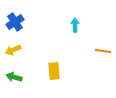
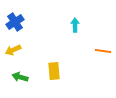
green arrow: moved 6 px right
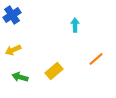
blue cross: moved 3 px left, 7 px up
orange line: moved 7 px left, 8 px down; rotated 49 degrees counterclockwise
yellow rectangle: rotated 54 degrees clockwise
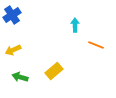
orange line: moved 14 px up; rotated 63 degrees clockwise
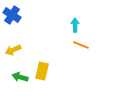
blue cross: rotated 24 degrees counterclockwise
orange line: moved 15 px left
yellow rectangle: moved 12 px left; rotated 36 degrees counterclockwise
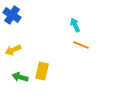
cyan arrow: rotated 24 degrees counterclockwise
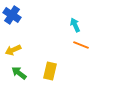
yellow rectangle: moved 8 px right
green arrow: moved 1 px left, 4 px up; rotated 21 degrees clockwise
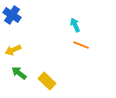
yellow rectangle: moved 3 px left, 10 px down; rotated 60 degrees counterclockwise
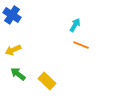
cyan arrow: rotated 56 degrees clockwise
green arrow: moved 1 px left, 1 px down
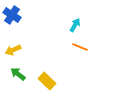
orange line: moved 1 px left, 2 px down
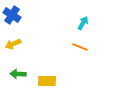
cyan arrow: moved 8 px right, 2 px up
yellow arrow: moved 6 px up
green arrow: rotated 35 degrees counterclockwise
yellow rectangle: rotated 42 degrees counterclockwise
